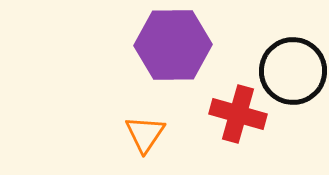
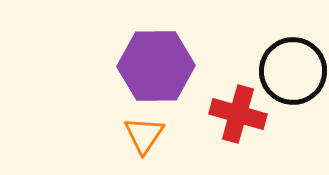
purple hexagon: moved 17 px left, 21 px down
orange triangle: moved 1 px left, 1 px down
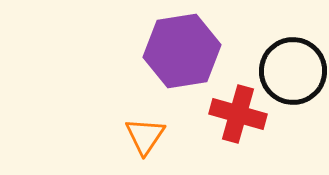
purple hexagon: moved 26 px right, 15 px up; rotated 8 degrees counterclockwise
orange triangle: moved 1 px right, 1 px down
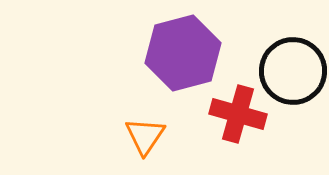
purple hexagon: moved 1 px right, 2 px down; rotated 6 degrees counterclockwise
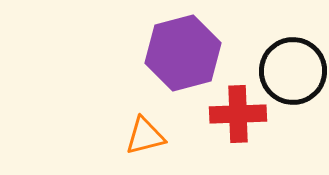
red cross: rotated 18 degrees counterclockwise
orange triangle: rotated 42 degrees clockwise
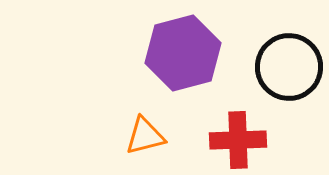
black circle: moved 4 px left, 4 px up
red cross: moved 26 px down
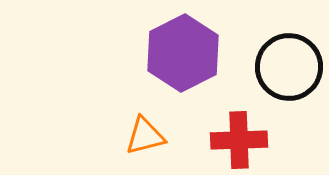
purple hexagon: rotated 12 degrees counterclockwise
red cross: moved 1 px right
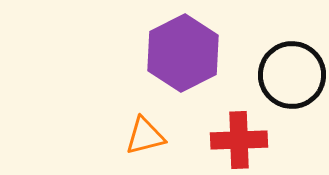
black circle: moved 3 px right, 8 px down
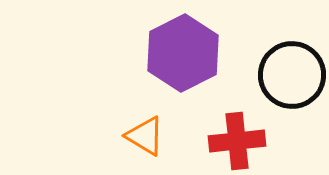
orange triangle: rotated 45 degrees clockwise
red cross: moved 2 px left, 1 px down; rotated 4 degrees counterclockwise
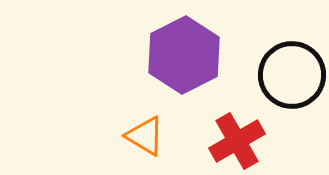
purple hexagon: moved 1 px right, 2 px down
red cross: rotated 24 degrees counterclockwise
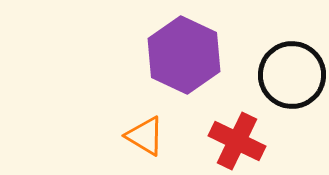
purple hexagon: rotated 8 degrees counterclockwise
red cross: rotated 34 degrees counterclockwise
